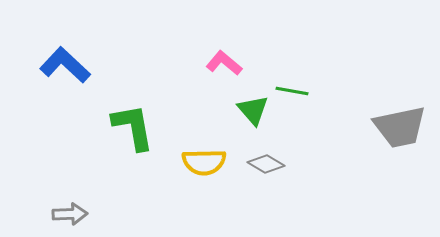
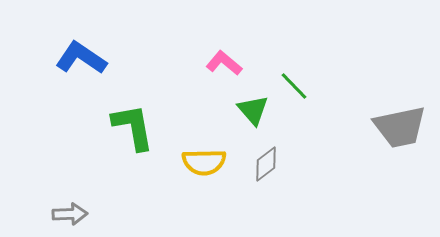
blue L-shape: moved 16 px right, 7 px up; rotated 9 degrees counterclockwise
green line: moved 2 px right, 5 px up; rotated 36 degrees clockwise
gray diamond: rotated 69 degrees counterclockwise
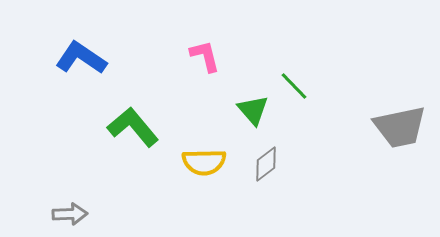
pink L-shape: moved 19 px left, 7 px up; rotated 36 degrees clockwise
green L-shape: rotated 30 degrees counterclockwise
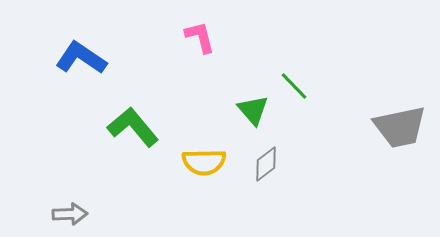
pink L-shape: moved 5 px left, 19 px up
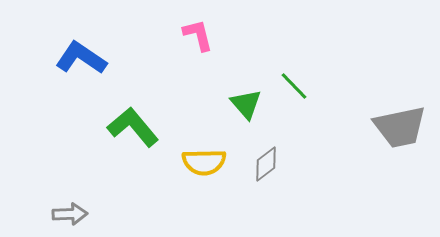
pink L-shape: moved 2 px left, 2 px up
green triangle: moved 7 px left, 6 px up
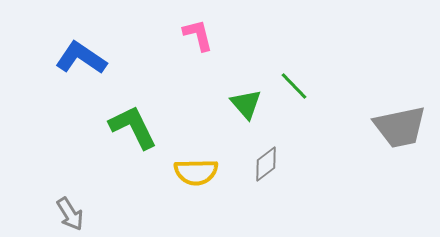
green L-shape: rotated 14 degrees clockwise
yellow semicircle: moved 8 px left, 10 px down
gray arrow: rotated 60 degrees clockwise
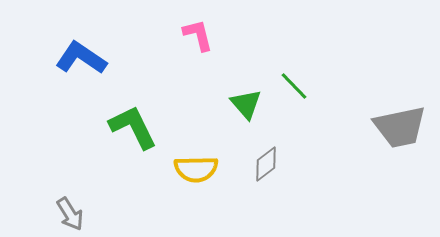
yellow semicircle: moved 3 px up
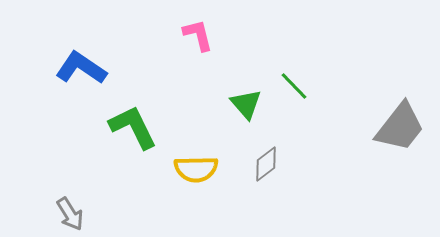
blue L-shape: moved 10 px down
gray trapezoid: rotated 40 degrees counterclockwise
